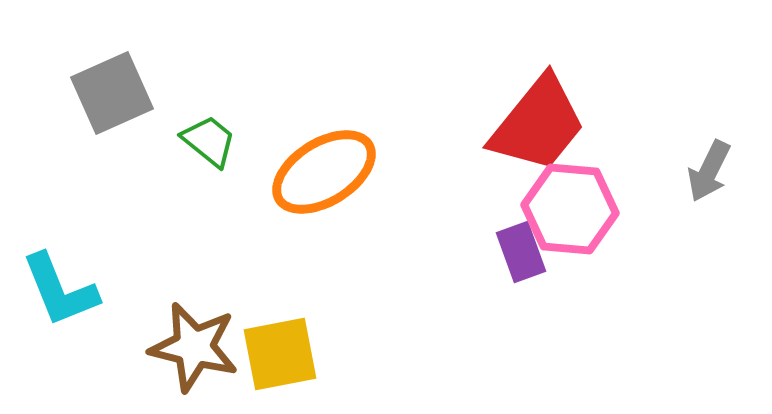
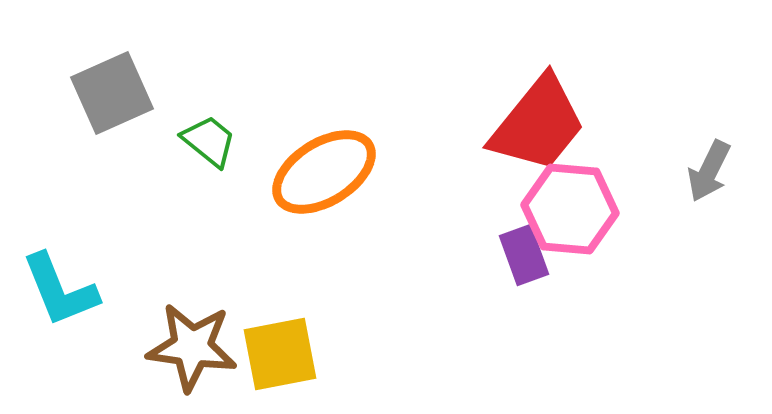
purple rectangle: moved 3 px right, 3 px down
brown star: moved 2 px left; rotated 6 degrees counterclockwise
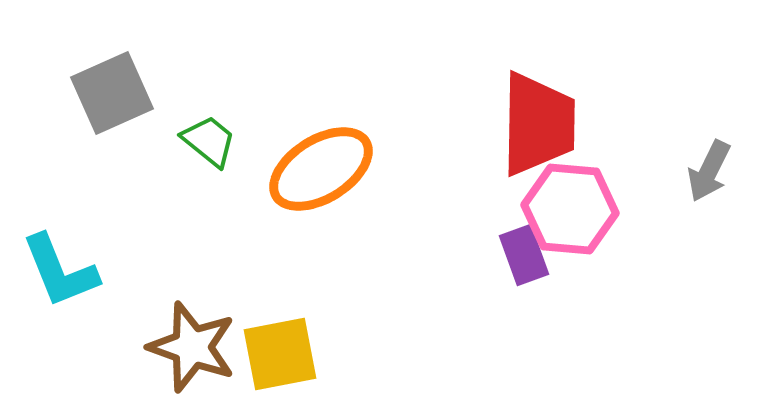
red trapezoid: rotated 38 degrees counterclockwise
orange ellipse: moved 3 px left, 3 px up
cyan L-shape: moved 19 px up
brown star: rotated 12 degrees clockwise
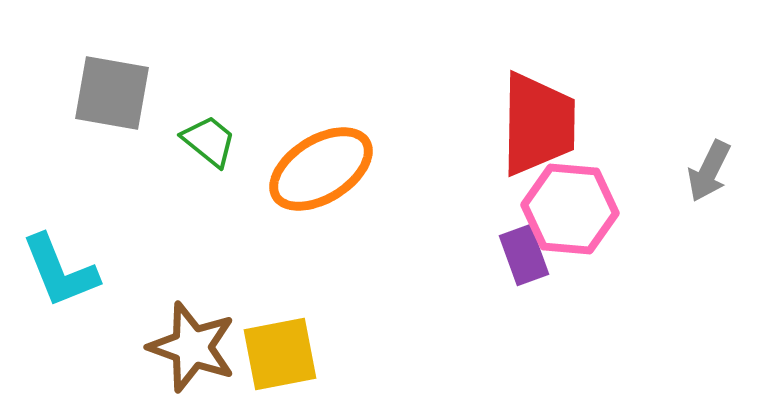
gray square: rotated 34 degrees clockwise
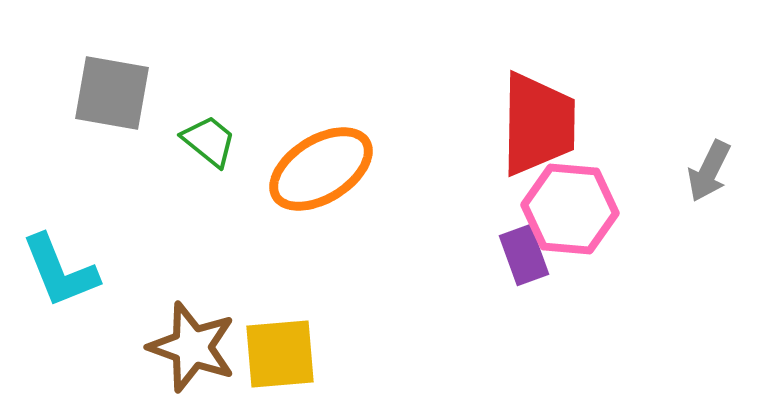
yellow square: rotated 6 degrees clockwise
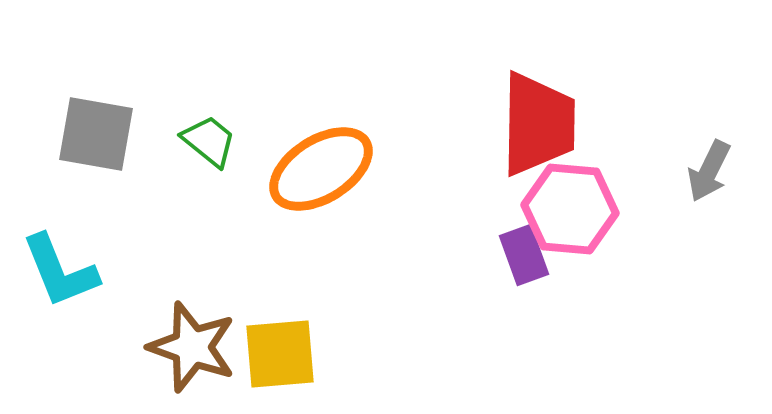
gray square: moved 16 px left, 41 px down
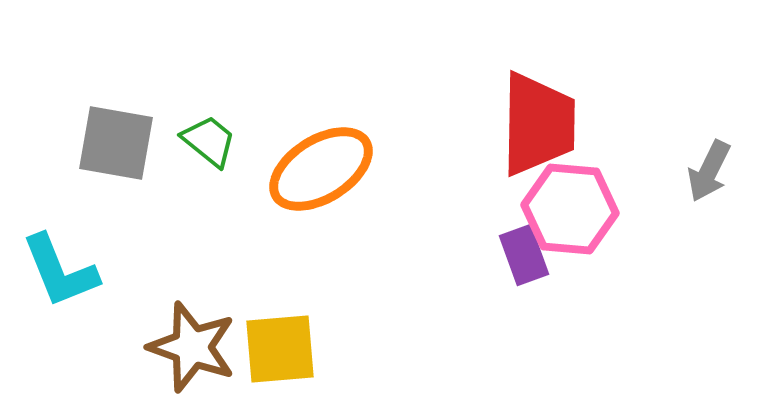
gray square: moved 20 px right, 9 px down
yellow square: moved 5 px up
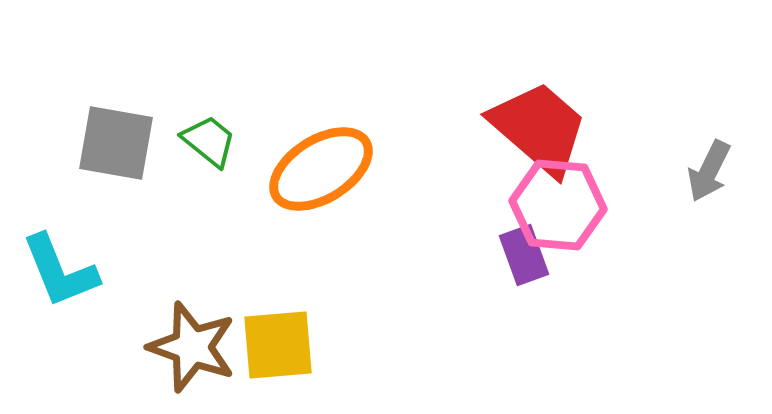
red trapezoid: moved 1 px right, 4 px down; rotated 50 degrees counterclockwise
pink hexagon: moved 12 px left, 4 px up
yellow square: moved 2 px left, 4 px up
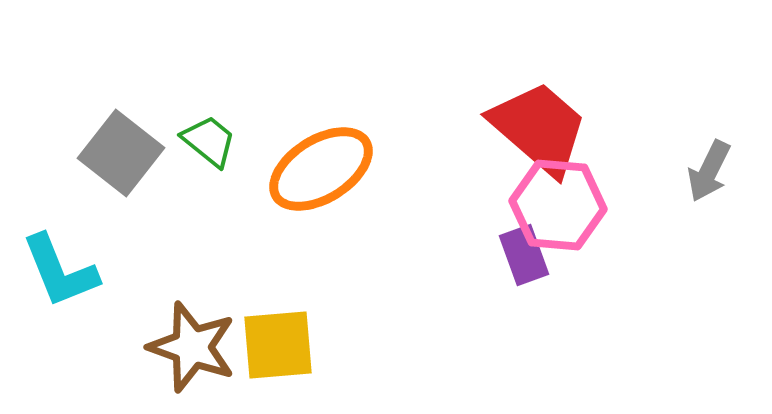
gray square: moved 5 px right, 10 px down; rotated 28 degrees clockwise
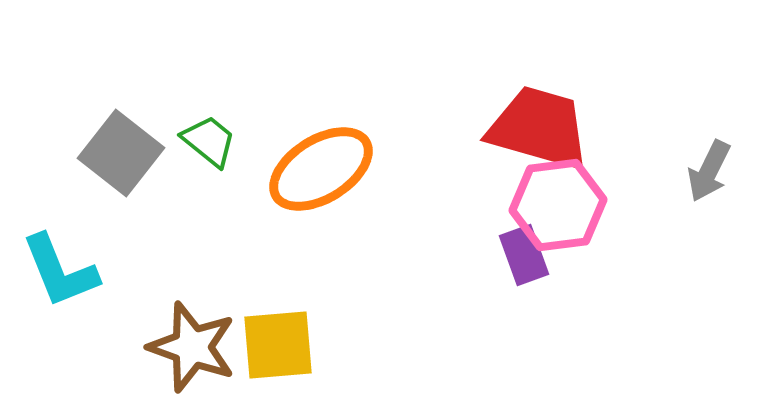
red trapezoid: rotated 25 degrees counterclockwise
pink hexagon: rotated 12 degrees counterclockwise
